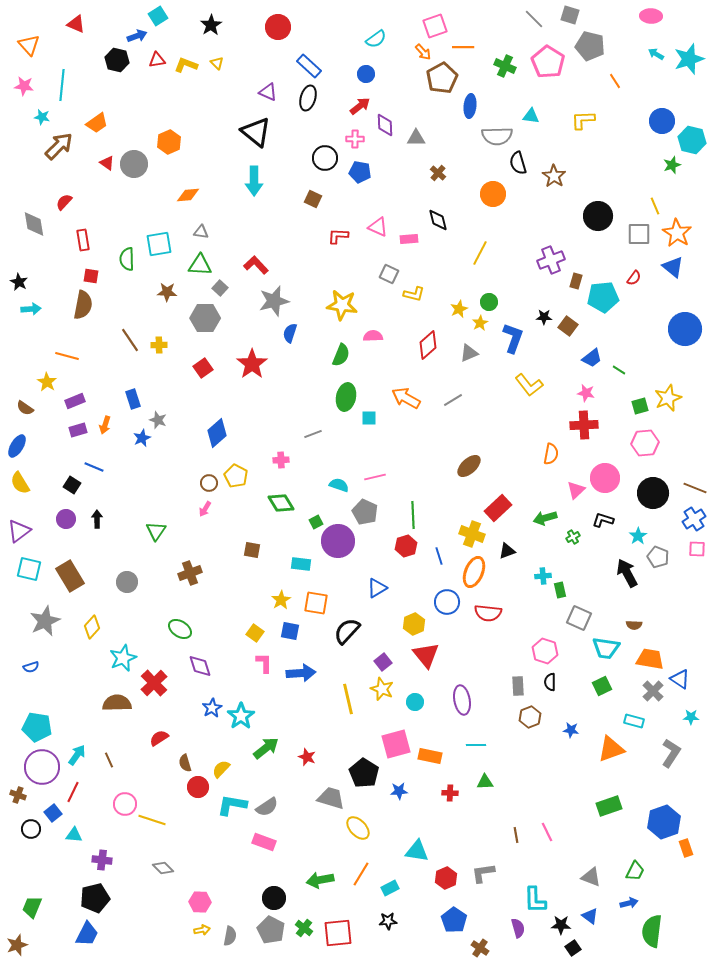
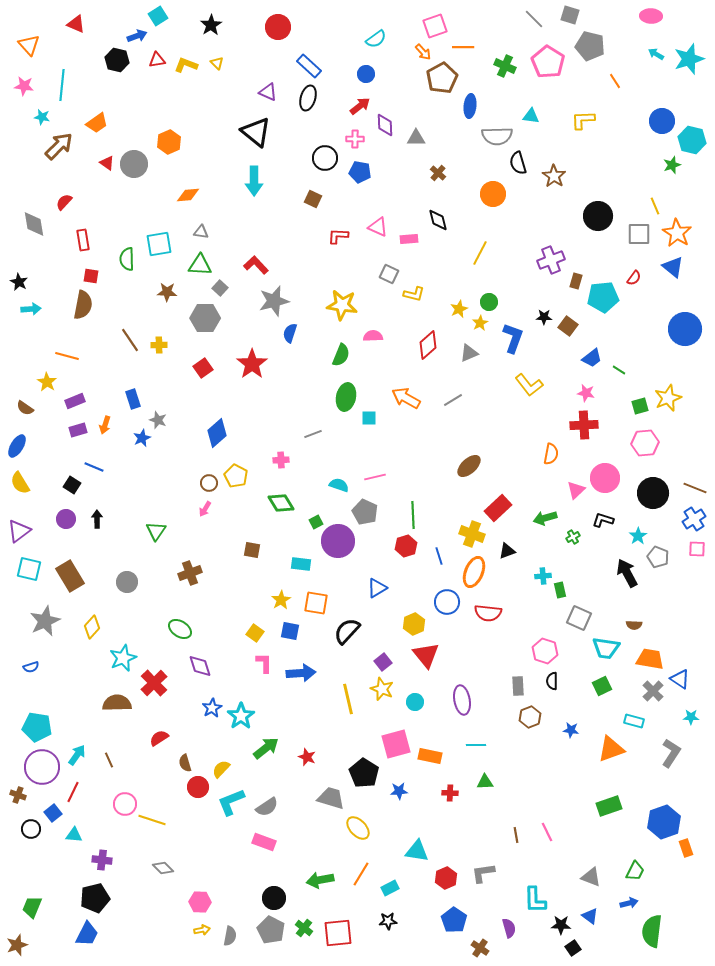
black semicircle at (550, 682): moved 2 px right, 1 px up
cyan L-shape at (232, 805): moved 1 px left, 3 px up; rotated 32 degrees counterclockwise
purple semicircle at (518, 928): moved 9 px left
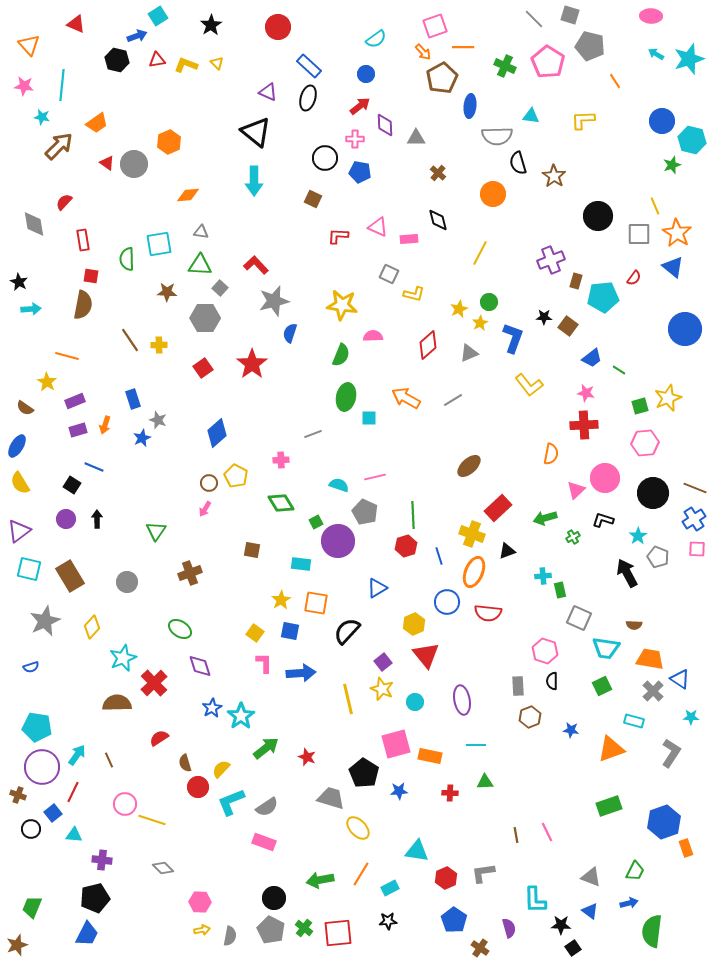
blue triangle at (590, 916): moved 5 px up
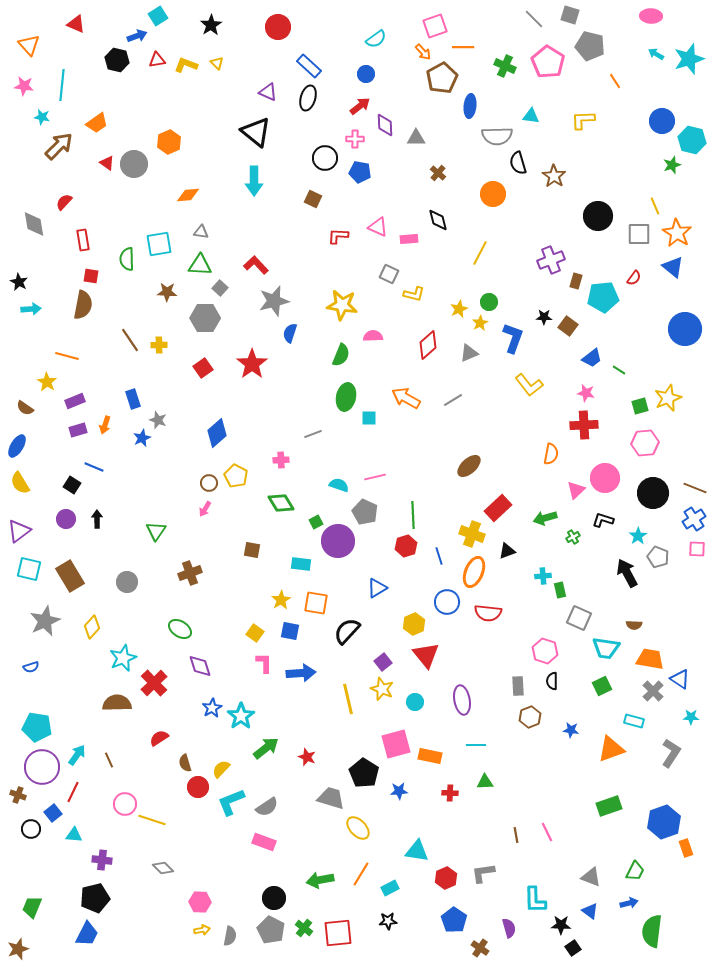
brown star at (17, 945): moved 1 px right, 4 px down
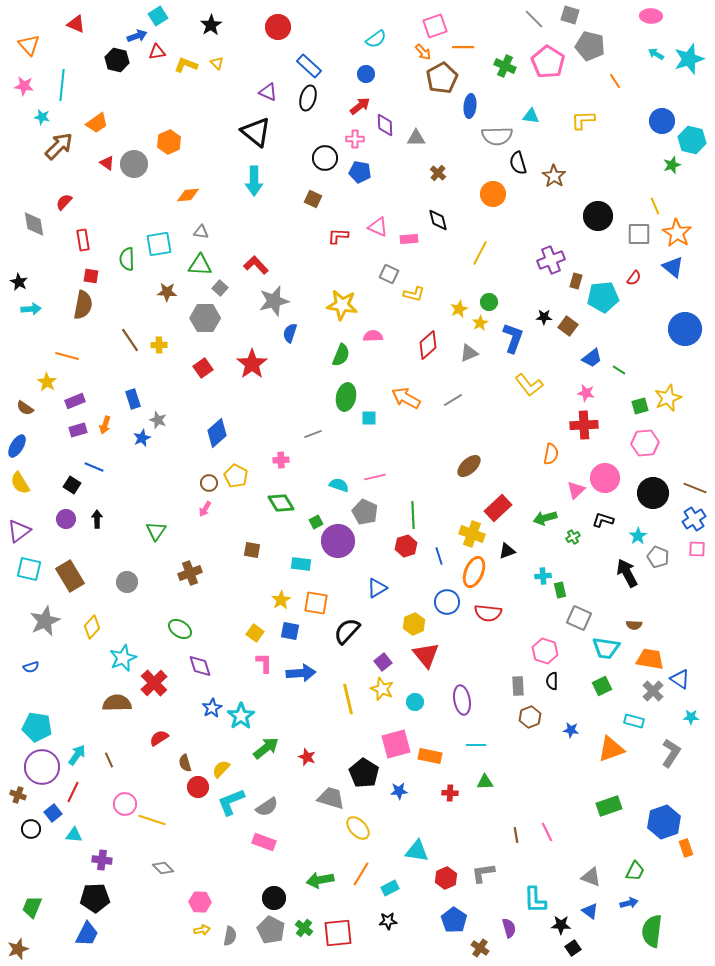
red triangle at (157, 60): moved 8 px up
black pentagon at (95, 898): rotated 12 degrees clockwise
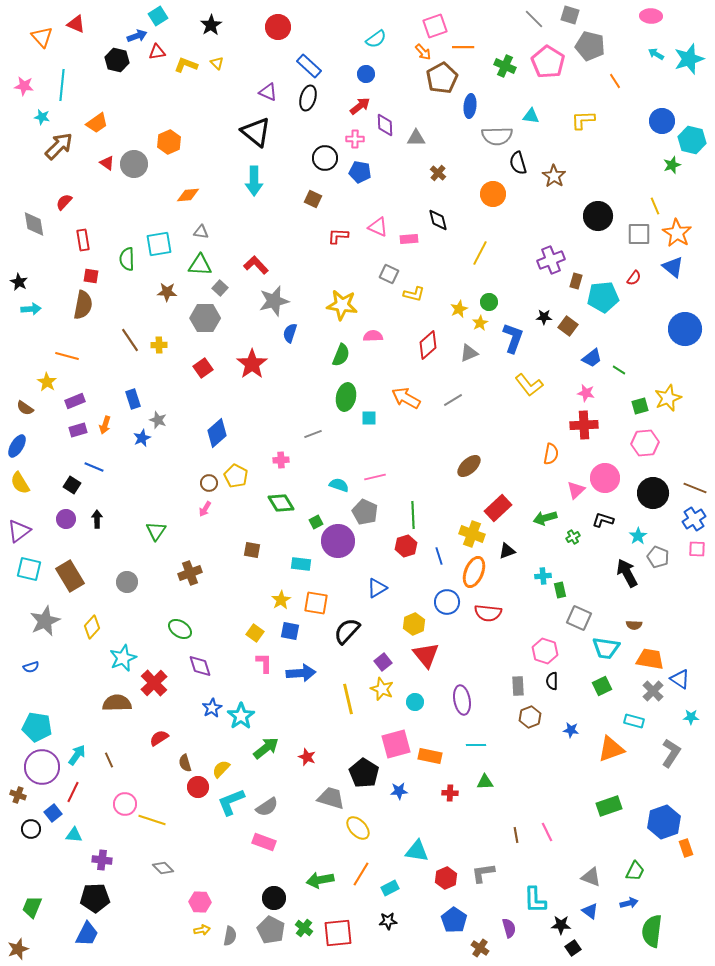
orange triangle at (29, 45): moved 13 px right, 8 px up
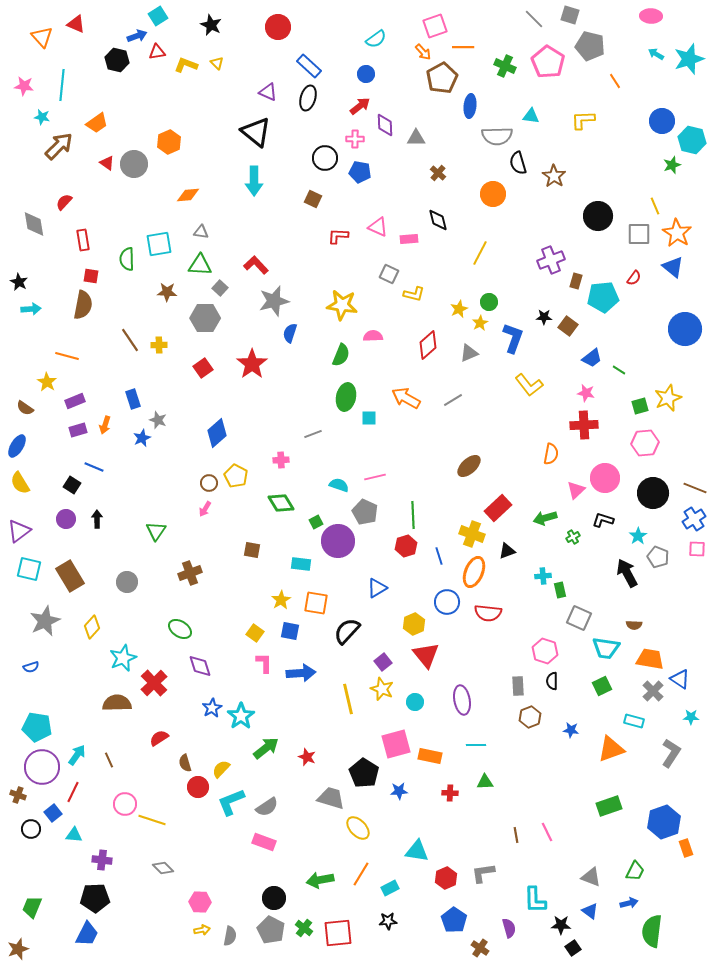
black star at (211, 25): rotated 15 degrees counterclockwise
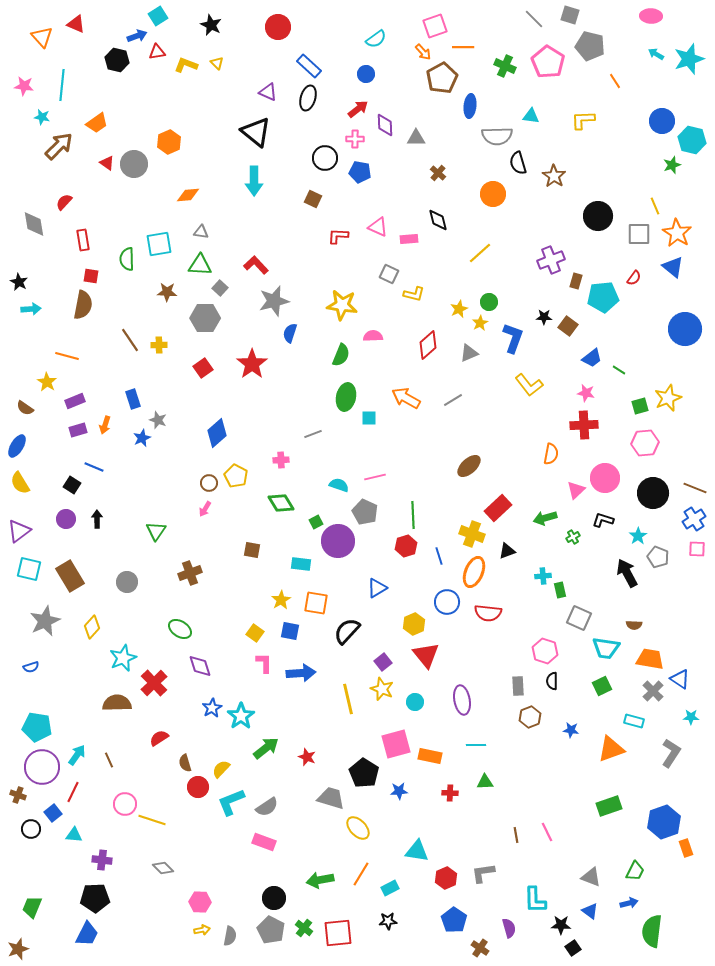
red arrow at (360, 106): moved 2 px left, 3 px down
yellow line at (480, 253): rotated 20 degrees clockwise
